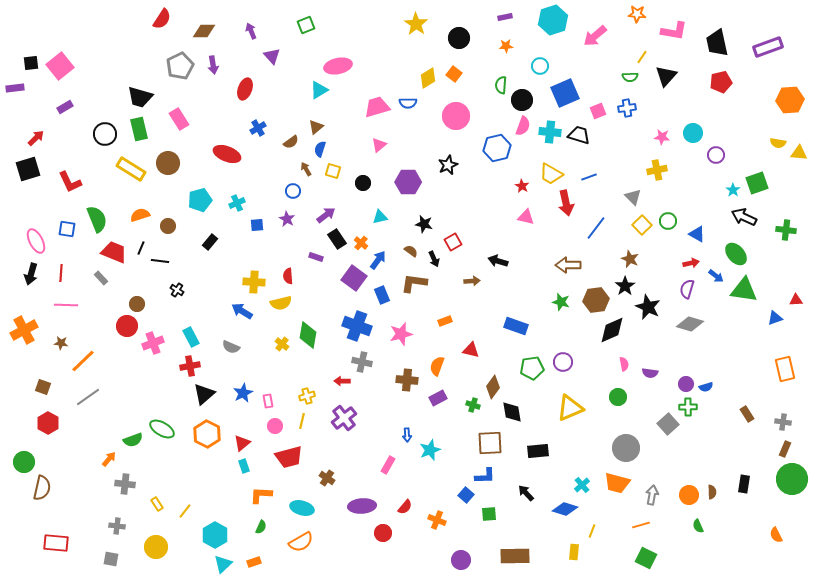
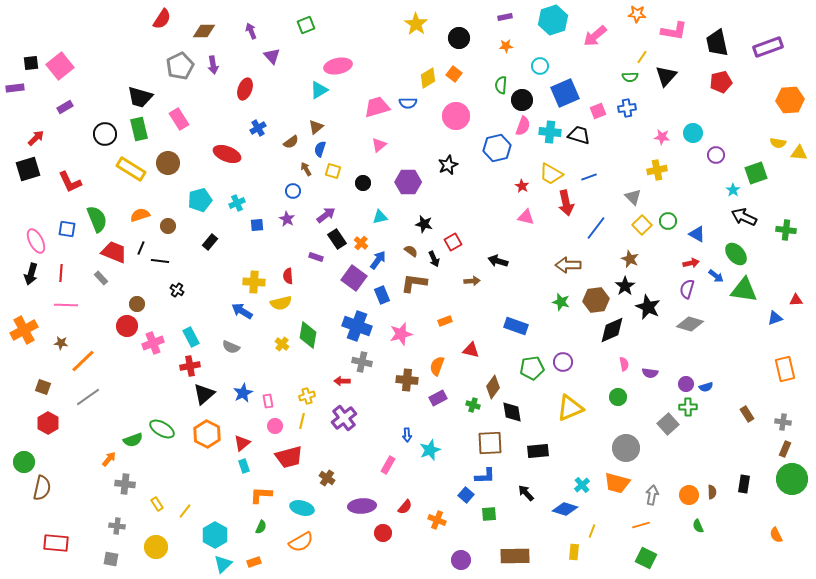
green square at (757, 183): moved 1 px left, 10 px up
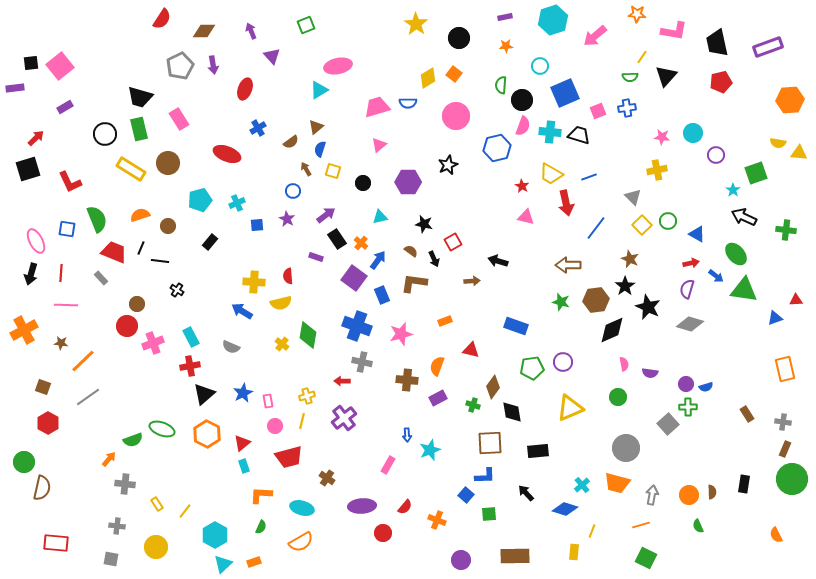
green ellipse at (162, 429): rotated 10 degrees counterclockwise
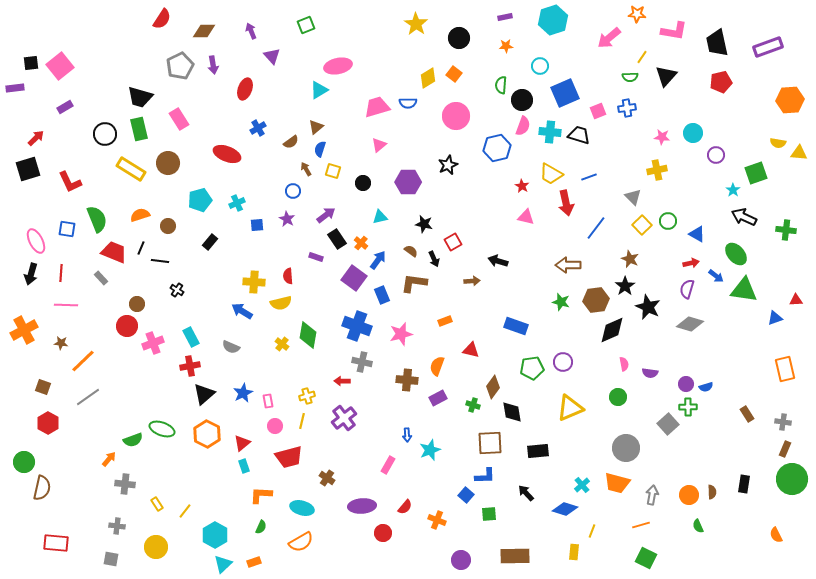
pink arrow at (595, 36): moved 14 px right, 2 px down
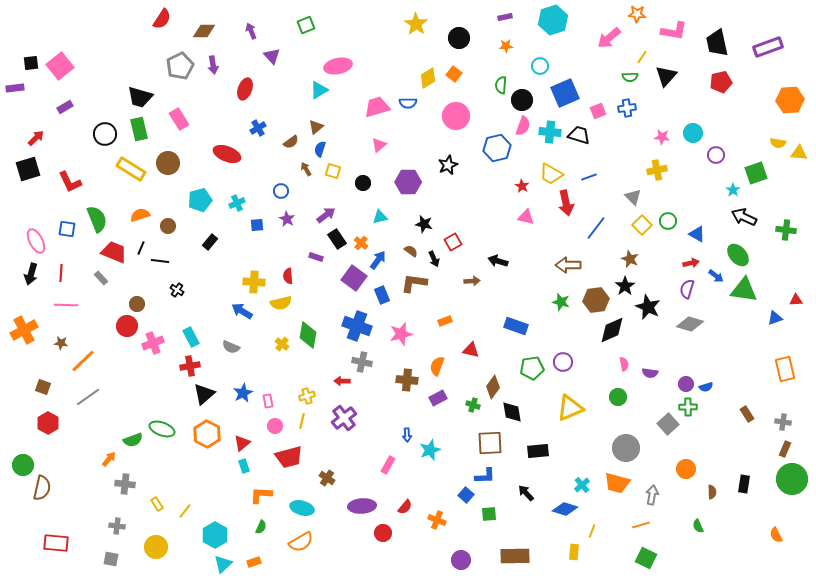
blue circle at (293, 191): moved 12 px left
green ellipse at (736, 254): moved 2 px right, 1 px down
green circle at (24, 462): moved 1 px left, 3 px down
orange circle at (689, 495): moved 3 px left, 26 px up
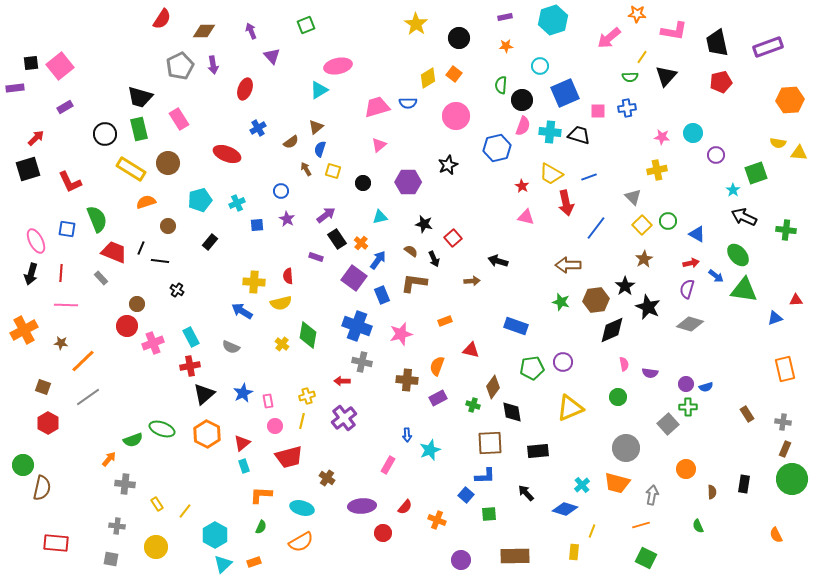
pink square at (598, 111): rotated 21 degrees clockwise
orange semicircle at (140, 215): moved 6 px right, 13 px up
red square at (453, 242): moved 4 px up; rotated 12 degrees counterclockwise
brown star at (630, 259): moved 14 px right; rotated 18 degrees clockwise
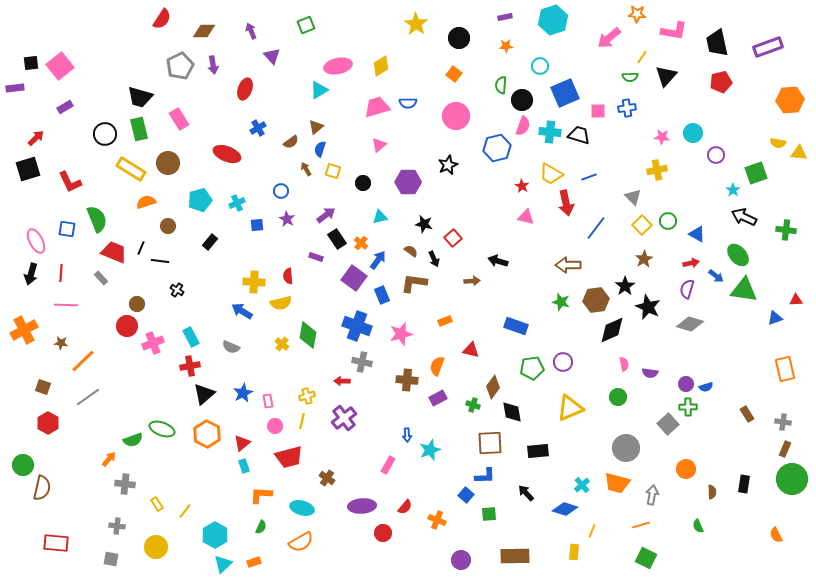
yellow diamond at (428, 78): moved 47 px left, 12 px up
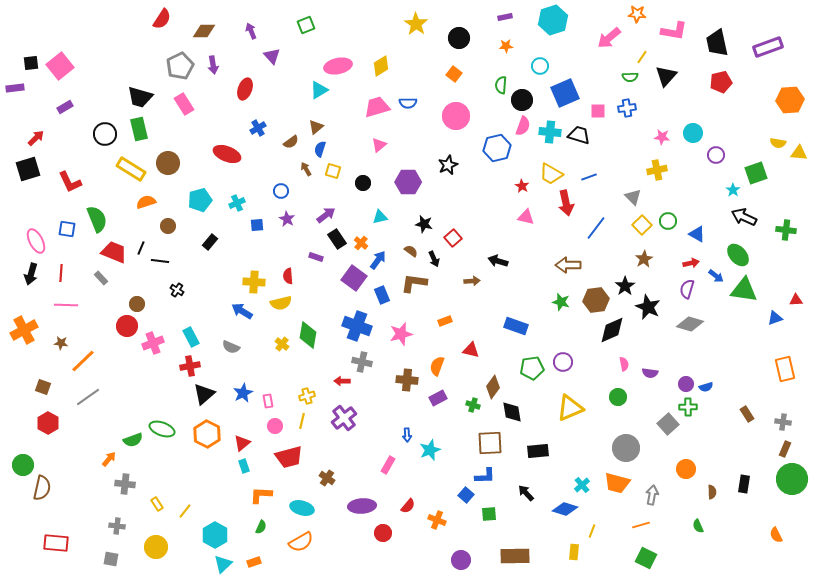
pink rectangle at (179, 119): moved 5 px right, 15 px up
red semicircle at (405, 507): moved 3 px right, 1 px up
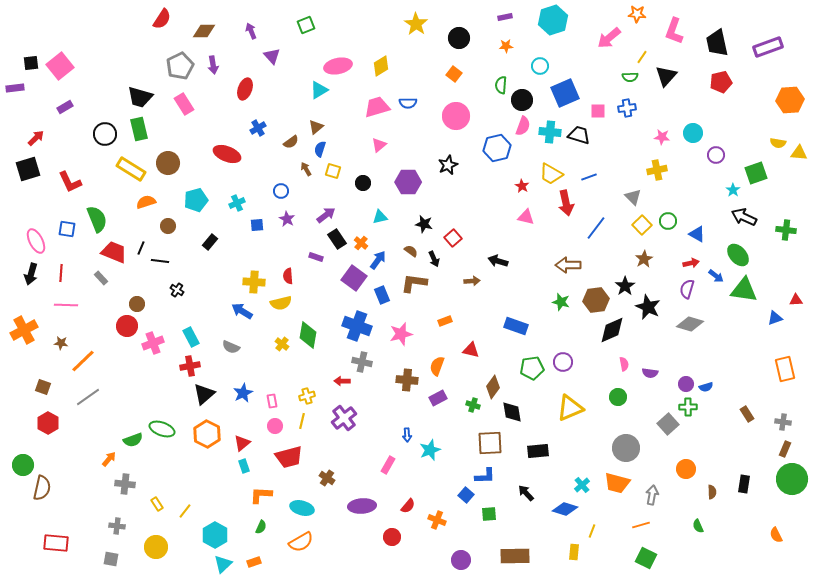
pink L-shape at (674, 31): rotated 100 degrees clockwise
cyan pentagon at (200, 200): moved 4 px left
pink rectangle at (268, 401): moved 4 px right
red circle at (383, 533): moved 9 px right, 4 px down
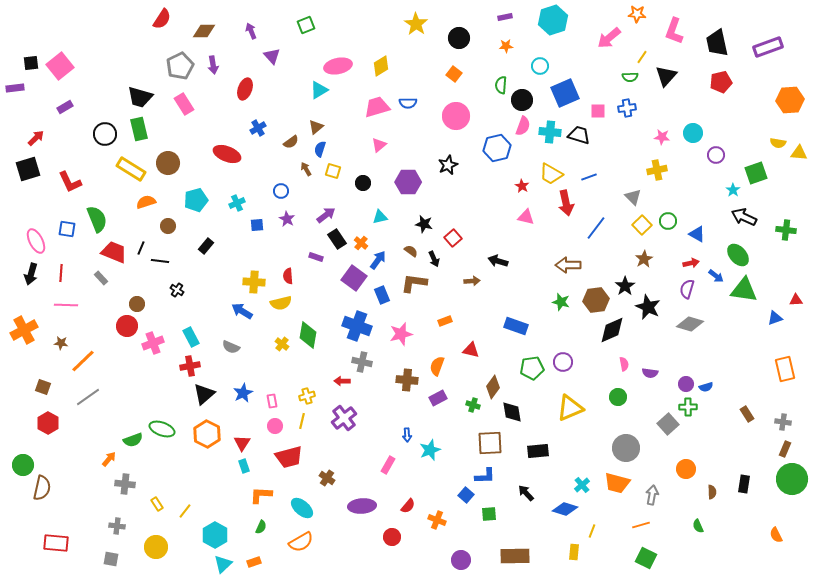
black rectangle at (210, 242): moved 4 px left, 4 px down
red triangle at (242, 443): rotated 18 degrees counterclockwise
cyan ellipse at (302, 508): rotated 25 degrees clockwise
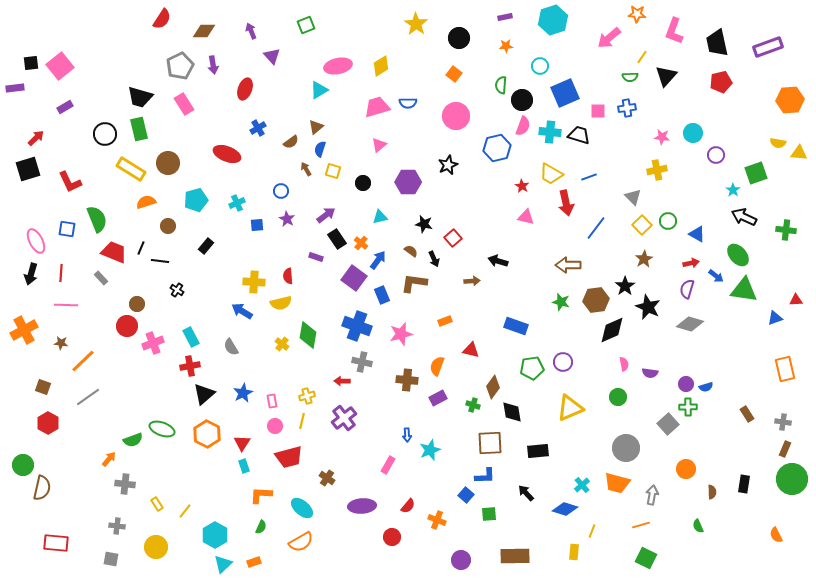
gray semicircle at (231, 347): rotated 36 degrees clockwise
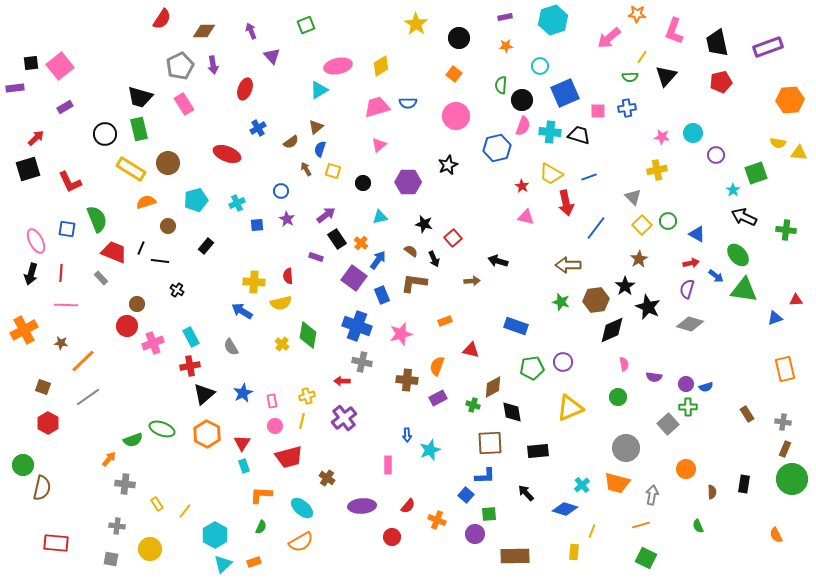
brown star at (644, 259): moved 5 px left
purple semicircle at (650, 373): moved 4 px right, 4 px down
brown diamond at (493, 387): rotated 25 degrees clockwise
pink rectangle at (388, 465): rotated 30 degrees counterclockwise
yellow circle at (156, 547): moved 6 px left, 2 px down
purple circle at (461, 560): moved 14 px right, 26 px up
